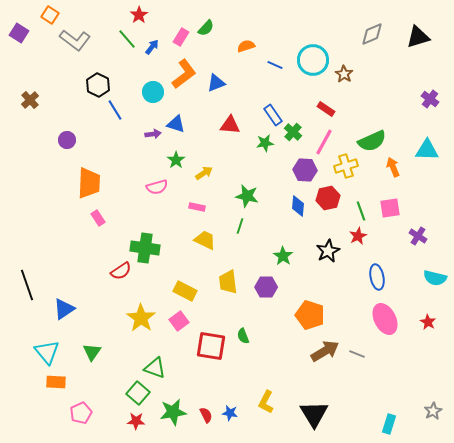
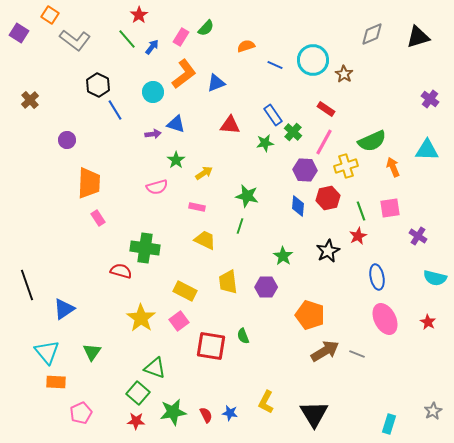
red semicircle at (121, 271): rotated 130 degrees counterclockwise
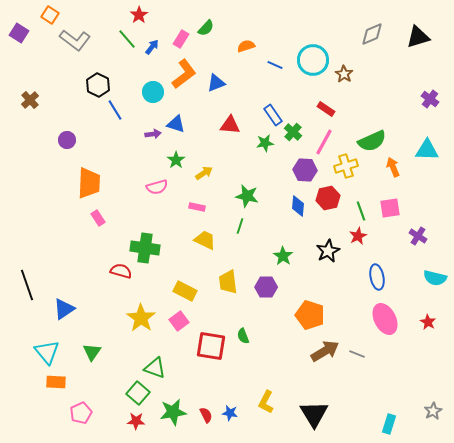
pink rectangle at (181, 37): moved 2 px down
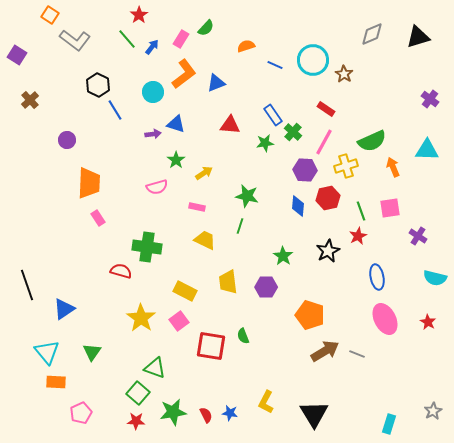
purple square at (19, 33): moved 2 px left, 22 px down
green cross at (145, 248): moved 2 px right, 1 px up
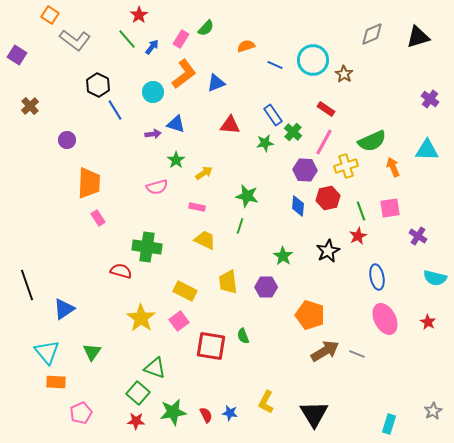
brown cross at (30, 100): moved 6 px down
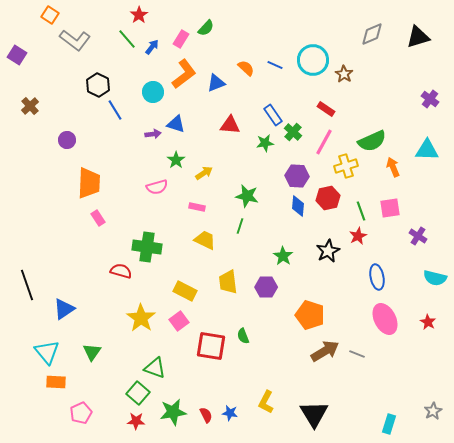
orange semicircle at (246, 46): moved 22 px down; rotated 60 degrees clockwise
purple hexagon at (305, 170): moved 8 px left, 6 px down
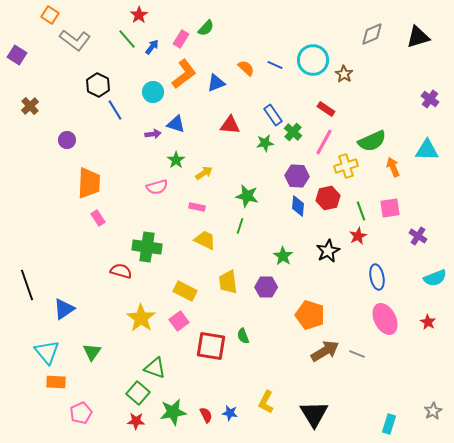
cyan semicircle at (435, 278): rotated 35 degrees counterclockwise
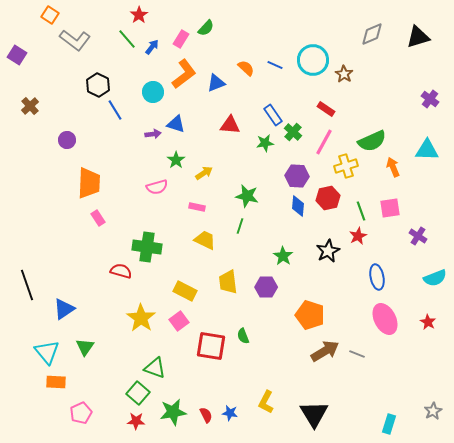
green triangle at (92, 352): moved 7 px left, 5 px up
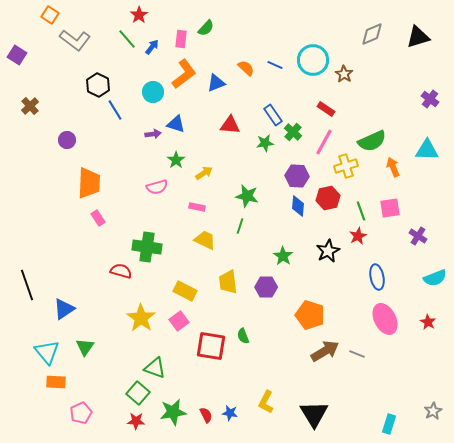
pink rectangle at (181, 39): rotated 24 degrees counterclockwise
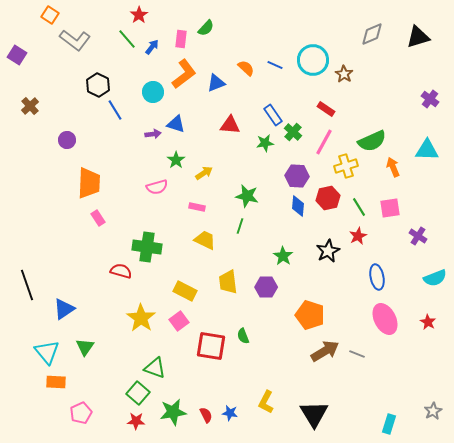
green line at (361, 211): moved 2 px left, 4 px up; rotated 12 degrees counterclockwise
